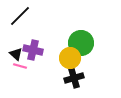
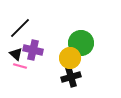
black line: moved 12 px down
black cross: moved 3 px left, 1 px up
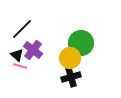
black line: moved 2 px right, 1 px down
purple cross: rotated 24 degrees clockwise
black triangle: moved 1 px right, 1 px down
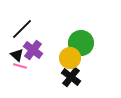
black cross: rotated 36 degrees counterclockwise
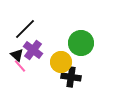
black line: moved 3 px right
yellow circle: moved 9 px left, 4 px down
pink line: rotated 32 degrees clockwise
black cross: rotated 30 degrees counterclockwise
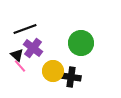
black line: rotated 25 degrees clockwise
purple cross: moved 2 px up
yellow circle: moved 8 px left, 9 px down
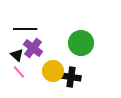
black line: rotated 20 degrees clockwise
pink line: moved 1 px left, 6 px down
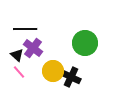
green circle: moved 4 px right
black cross: rotated 18 degrees clockwise
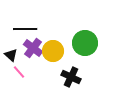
black triangle: moved 6 px left
yellow circle: moved 20 px up
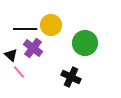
yellow circle: moved 2 px left, 26 px up
